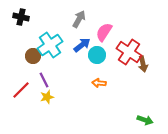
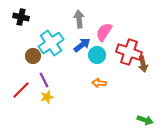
gray arrow: rotated 36 degrees counterclockwise
cyan cross: moved 1 px right, 2 px up
red cross: rotated 15 degrees counterclockwise
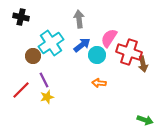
pink semicircle: moved 5 px right, 6 px down
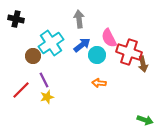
black cross: moved 5 px left, 2 px down
pink semicircle: rotated 60 degrees counterclockwise
